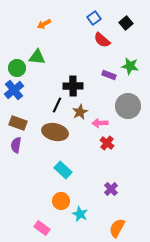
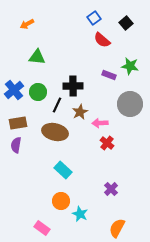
orange arrow: moved 17 px left
green circle: moved 21 px right, 24 px down
gray circle: moved 2 px right, 2 px up
brown rectangle: rotated 30 degrees counterclockwise
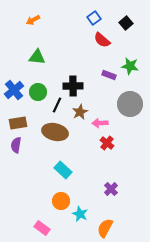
orange arrow: moved 6 px right, 4 px up
orange semicircle: moved 12 px left
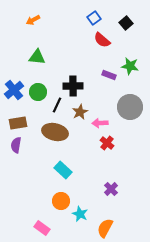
gray circle: moved 3 px down
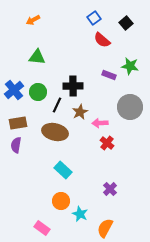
purple cross: moved 1 px left
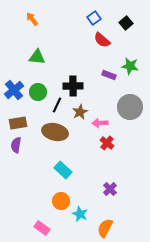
orange arrow: moved 1 px left, 1 px up; rotated 80 degrees clockwise
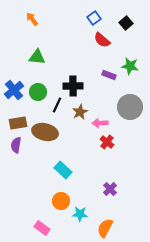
brown ellipse: moved 10 px left
red cross: moved 1 px up
cyan star: rotated 21 degrees counterclockwise
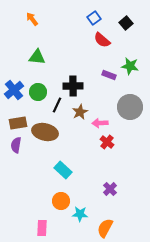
pink rectangle: rotated 56 degrees clockwise
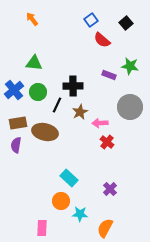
blue square: moved 3 px left, 2 px down
green triangle: moved 3 px left, 6 px down
cyan rectangle: moved 6 px right, 8 px down
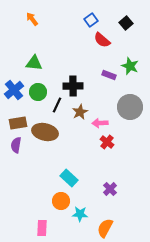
green star: rotated 12 degrees clockwise
